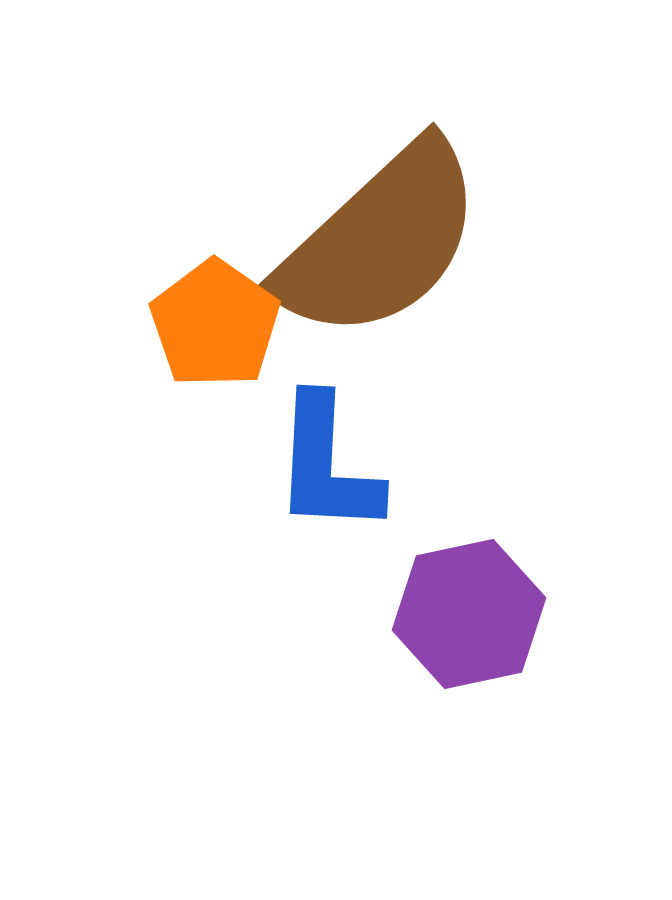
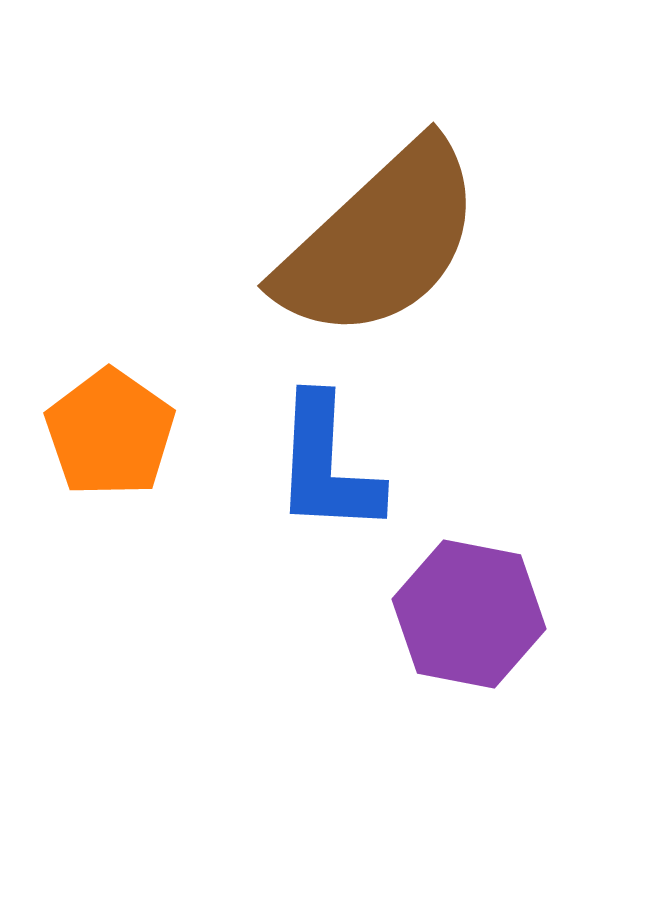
orange pentagon: moved 105 px left, 109 px down
purple hexagon: rotated 23 degrees clockwise
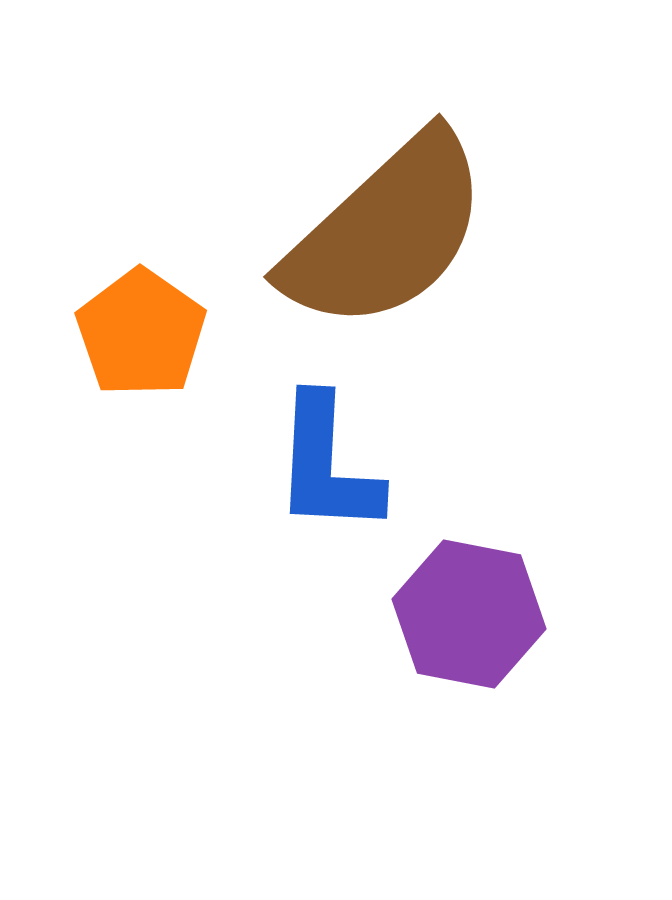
brown semicircle: moved 6 px right, 9 px up
orange pentagon: moved 31 px right, 100 px up
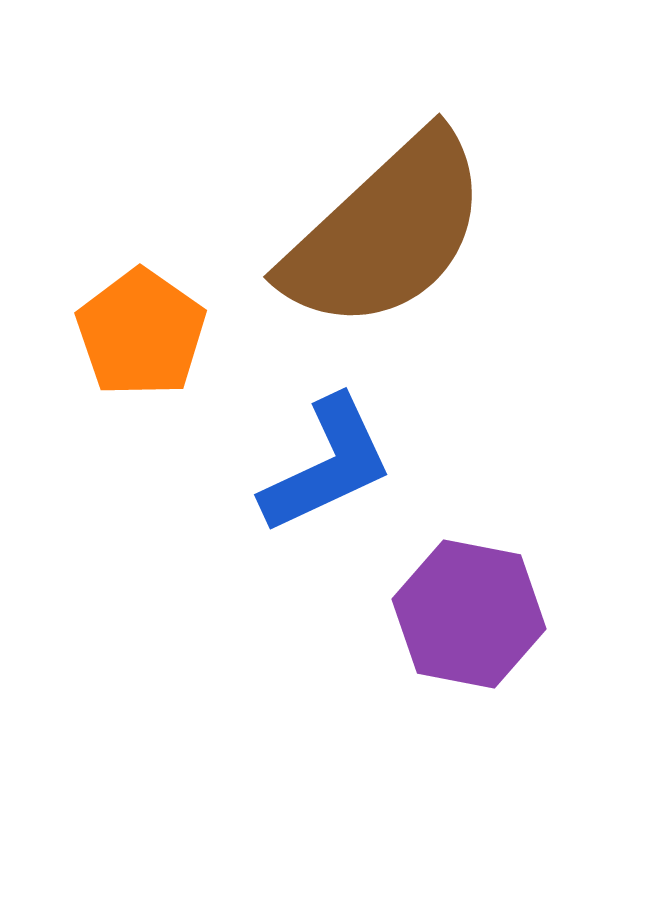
blue L-shape: rotated 118 degrees counterclockwise
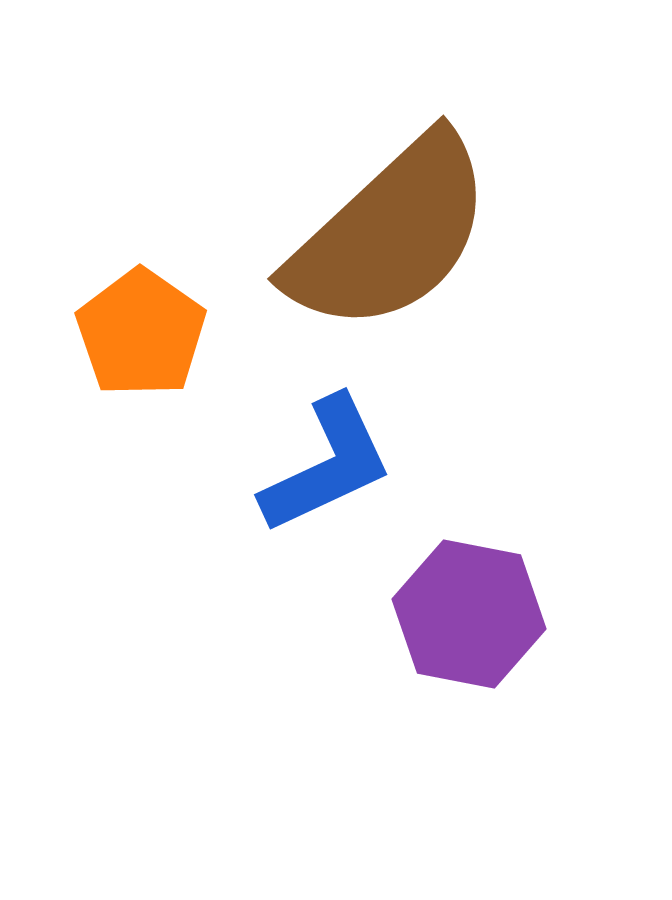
brown semicircle: moved 4 px right, 2 px down
